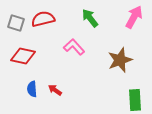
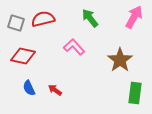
brown star: rotated 15 degrees counterclockwise
blue semicircle: moved 3 px left, 1 px up; rotated 21 degrees counterclockwise
green rectangle: moved 7 px up; rotated 10 degrees clockwise
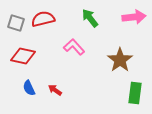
pink arrow: rotated 55 degrees clockwise
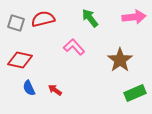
red diamond: moved 3 px left, 4 px down
green rectangle: rotated 60 degrees clockwise
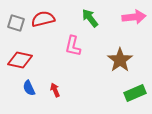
pink L-shape: moved 1 px left, 1 px up; rotated 125 degrees counterclockwise
red arrow: rotated 32 degrees clockwise
